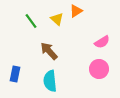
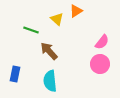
green line: moved 9 px down; rotated 35 degrees counterclockwise
pink semicircle: rotated 21 degrees counterclockwise
pink circle: moved 1 px right, 5 px up
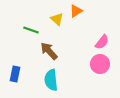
cyan semicircle: moved 1 px right, 1 px up
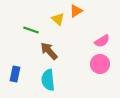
yellow triangle: moved 1 px right
pink semicircle: moved 1 px up; rotated 21 degrees clockwise
cyan semicircle: moved 3 px left
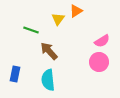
yellow triangle: rotated 24 degrees clockwise
pink circle: moved 1 px left, 2 px up
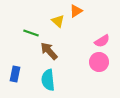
yellow triangle: moved 2 px down; rotated 24 degrees counterclockwise
green line: moved 3 px down
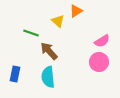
cyan semicircle: moved 3 px up
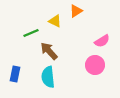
yellow triangle: moved 3 px left; rotated 16 degrees counterclockwise
green line: rotated 42 degrees counterclockwise
pink circle: moved 4 px left, 3 px down
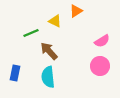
pink circle: moved 5 px right, 1 px down
blue rectangle: moved 1 px up
